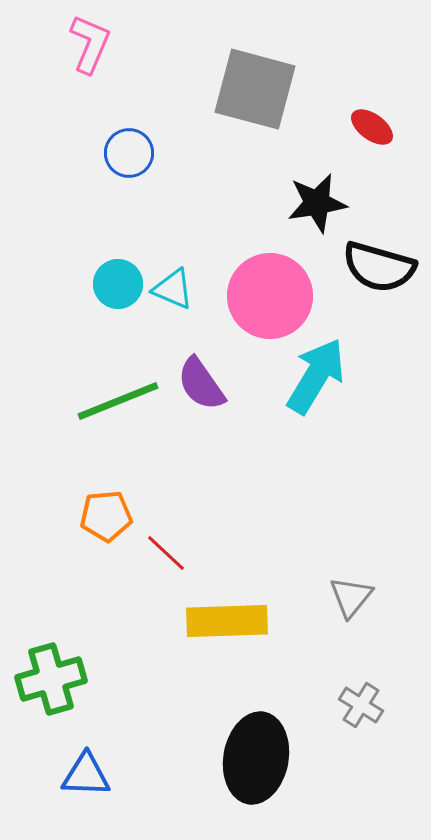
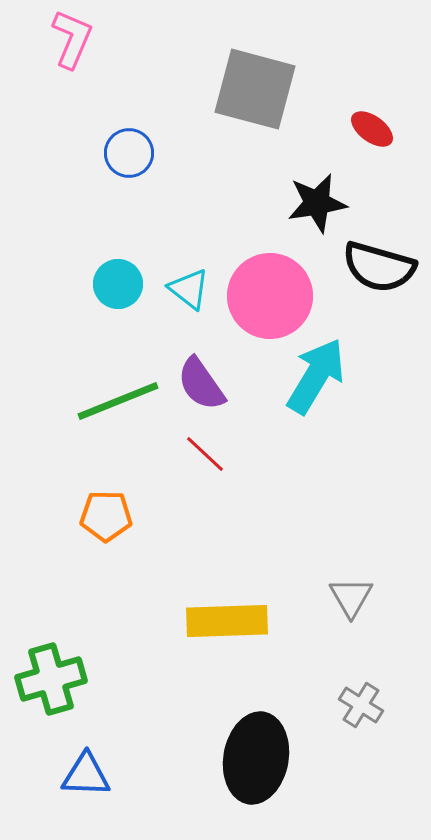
pink L-shape: moved 18 px left, 5 px up
red ellipse: moved 2 px down
cyan triangle: moved 16 px right; rotated 15 degrees clockwise
orange pentagon: rotated 6 degrees clockwise
red line: moved 39 px right, 99 px up
gray triangle: rotated 9 degrees counterclockwise
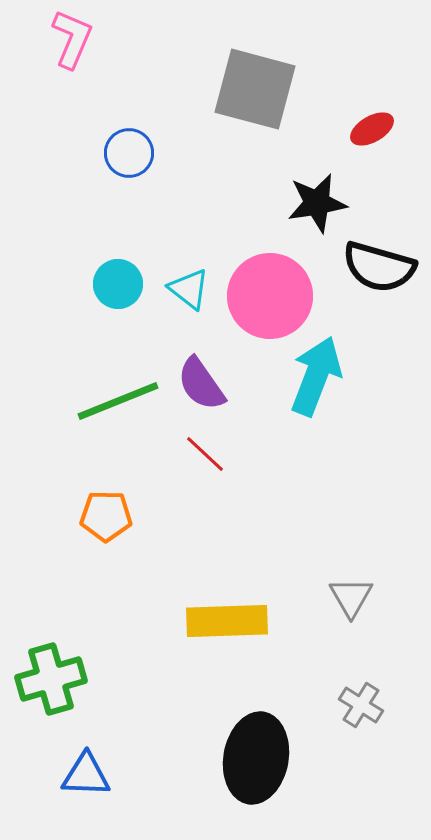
red ellipse: rotated 66 degrees counterclockwise
cyan arrow: rotated 10 degrees counterclockwise
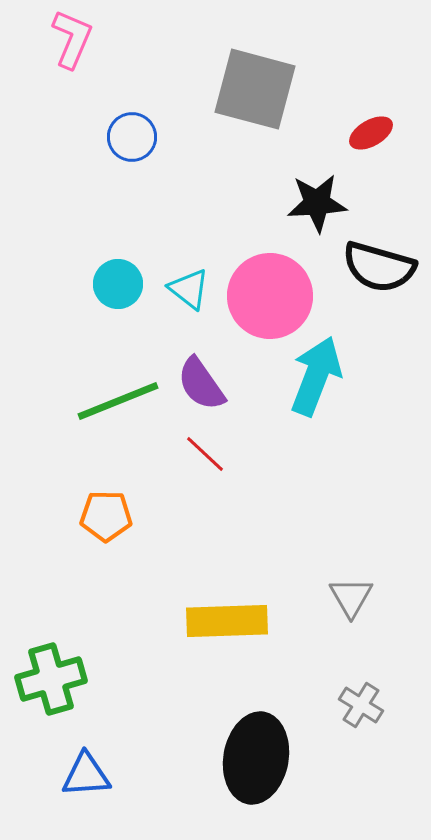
red ellipse: moved 1 px left, 4 px down
blue circle: moved 3 px right, 16 px up
black star: rotated 6 degrees clockwise
blue triangle: rotated 6 degrees counterclockwise
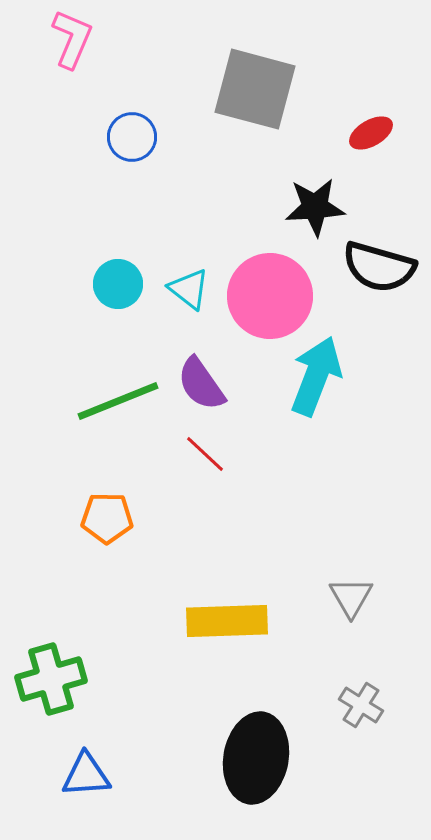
black star: moved 2 px left, 4 px down
orange pentagon: moved 1 px right, 2 px down
